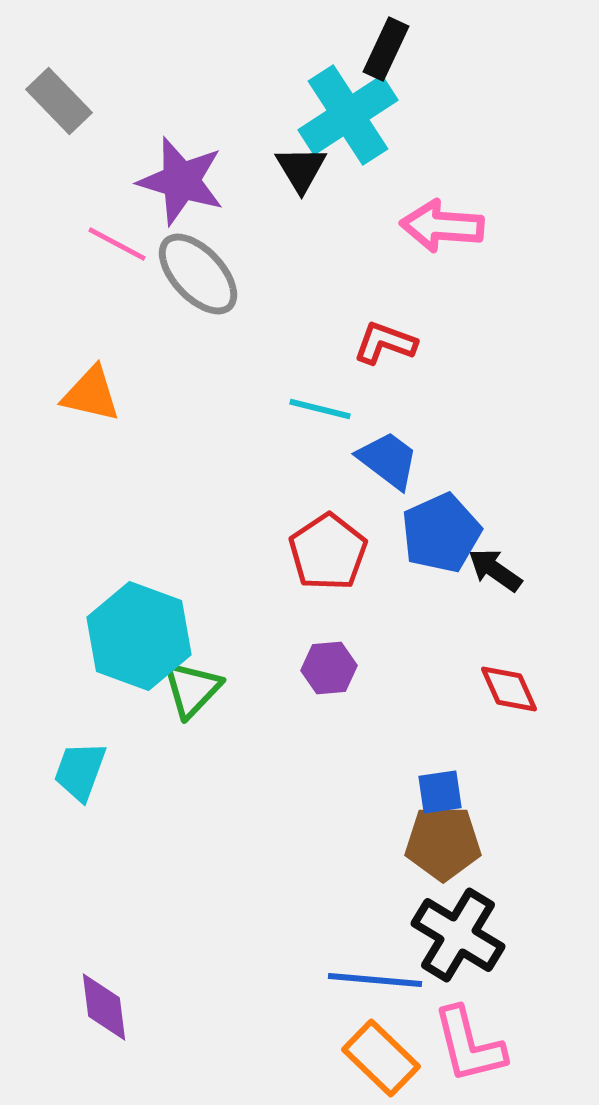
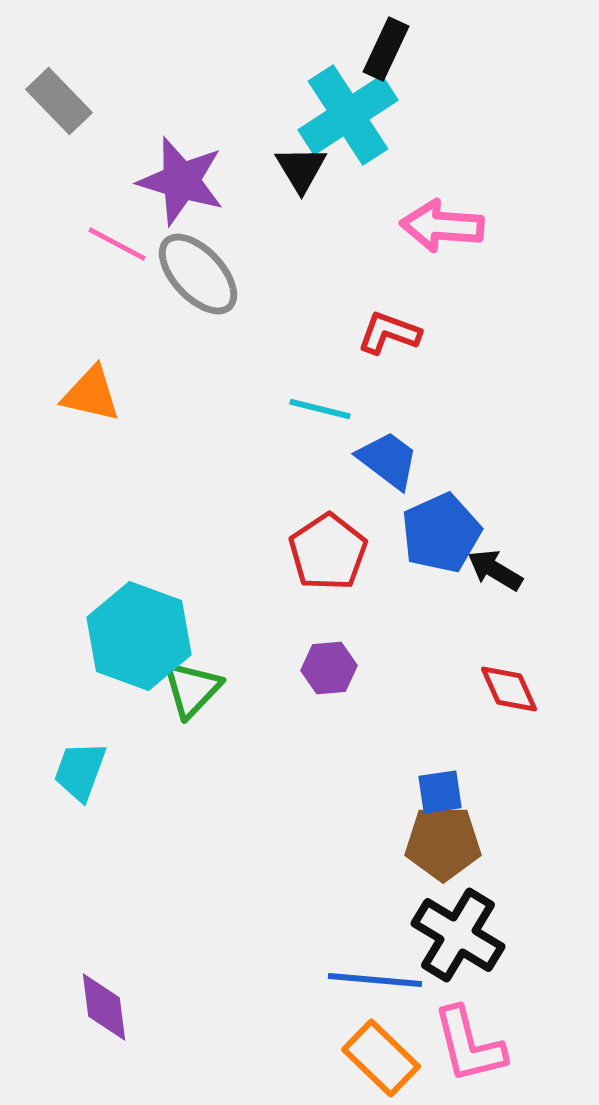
red L-shape: moved 4 px right, 10 px up
black arrow: rotated 4 degrees counterclockwise
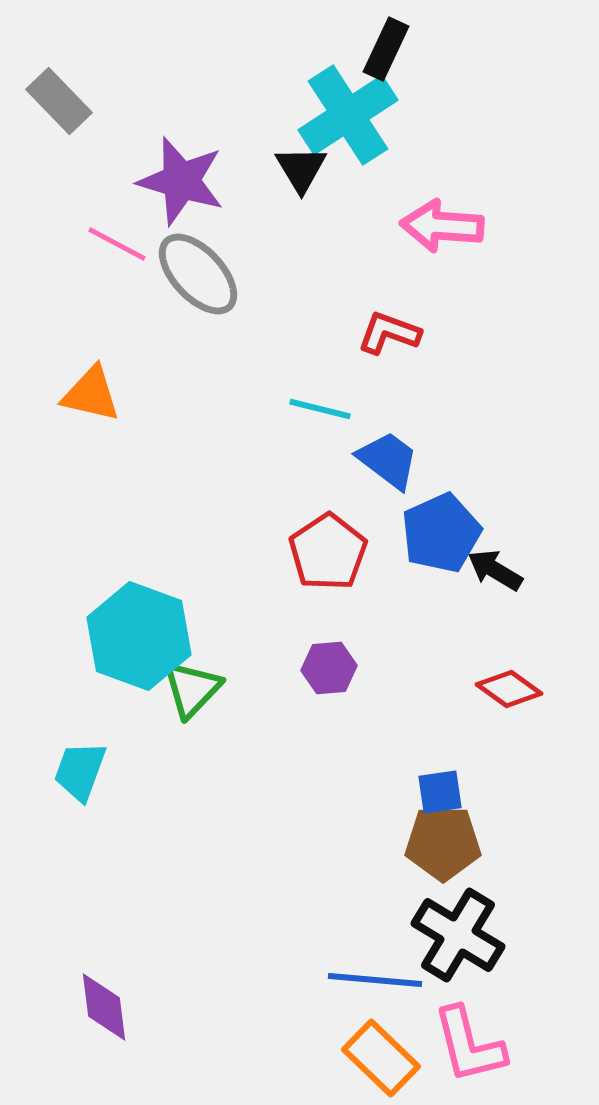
red diamond: rotated 30 degrees counterclockwise
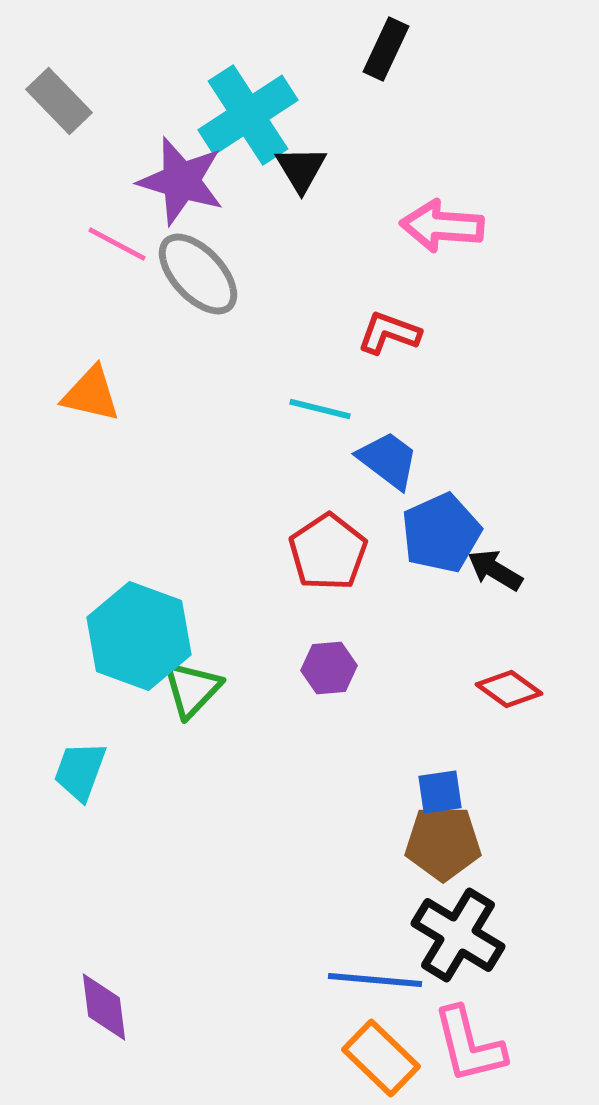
cyan cross: moved 100 px left
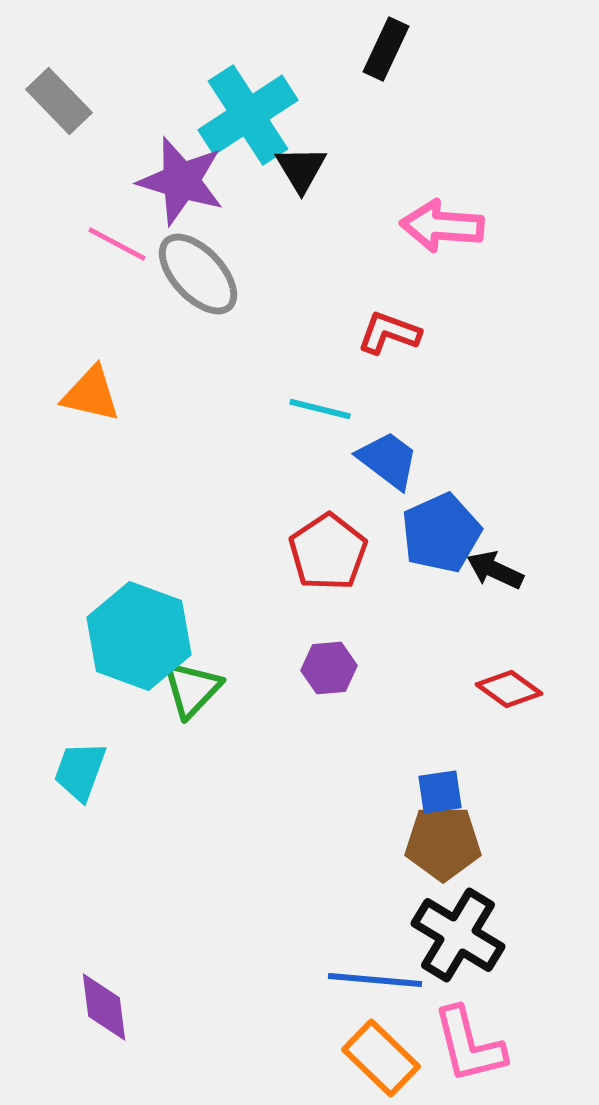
black arrow: rotated 6 degrees counterclockwise
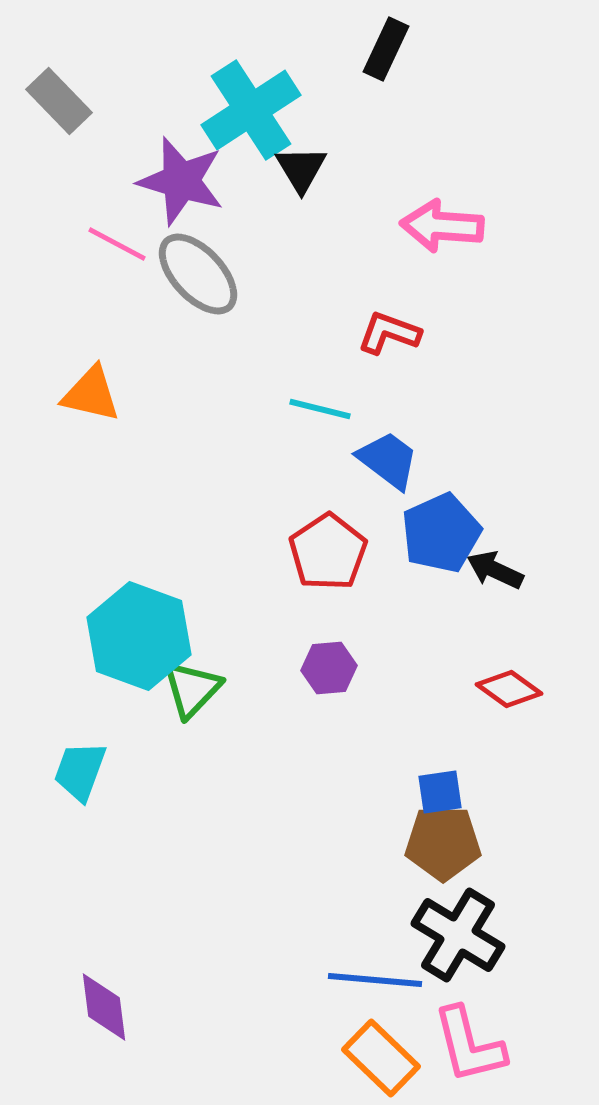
cyan cross: moved 3 px right, 5 px up
